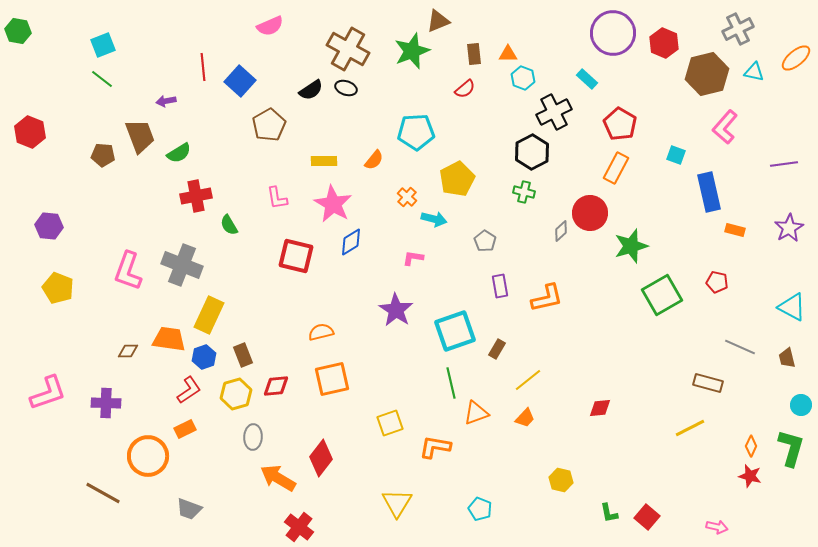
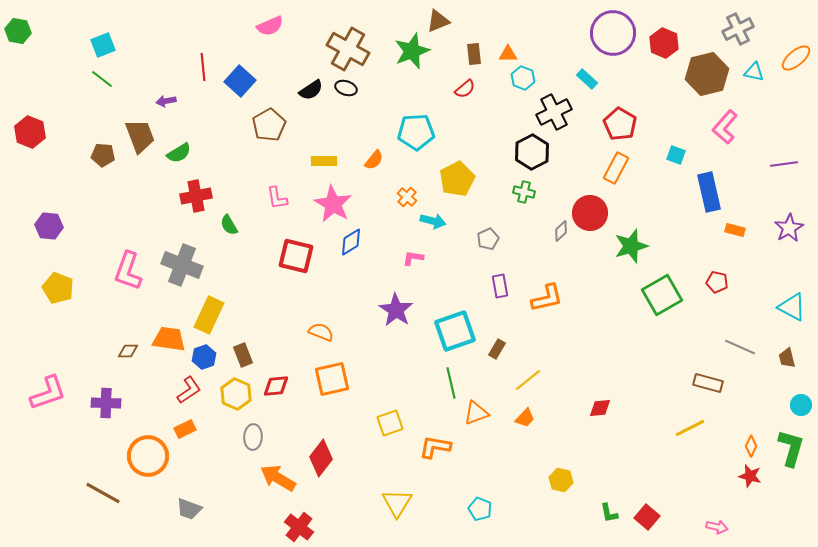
cyan arrow at (434, 219): moved 1 px left, 2 px down
gray pentagon at (485, 241): moved 3 px right, 2 px up; rotated 15 degrees clockwise
orange semicircle at (321, 332): rotated 35 degrees clockwise
yellow hexagon at (236, 394): rotated 20 degrees counterclockwise
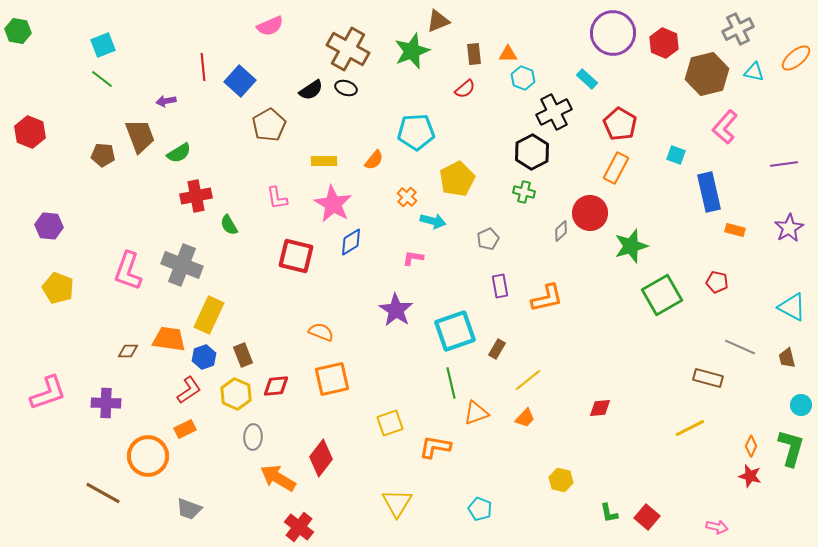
brown rectangle at (708, 383): moved 5 px up
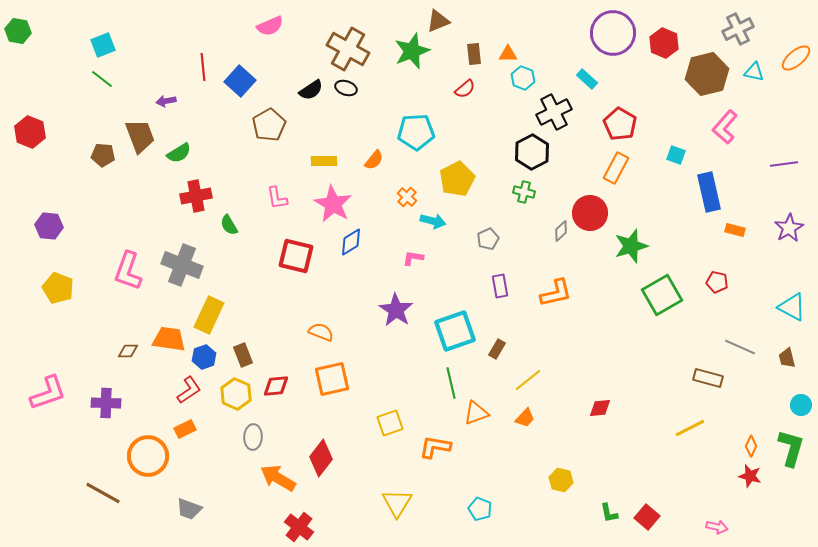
orange L-shape at (547, 298): moved 9 px right, 5 px up
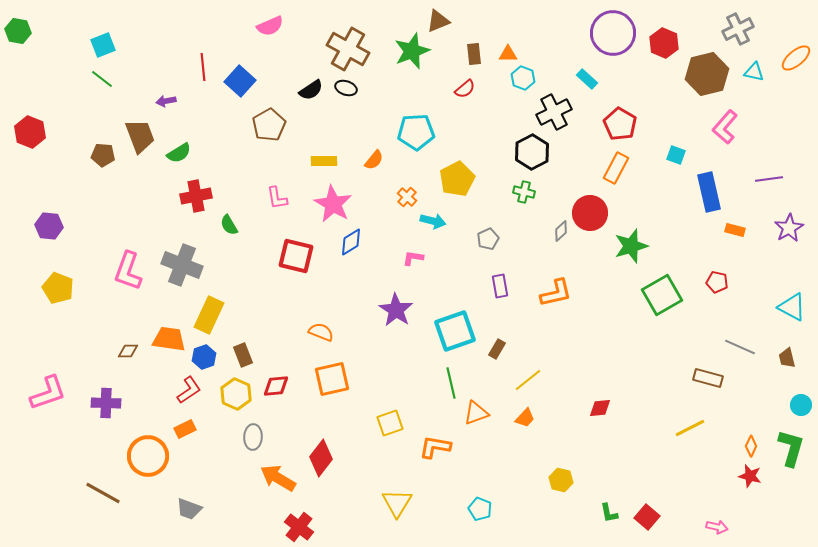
purple line at (784, 164): moved 15 px left, 15 px down
